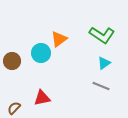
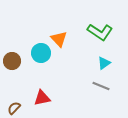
green L-shape: moved 2 px left, 3 px up
orange triangle: rotated 36 degrees counterclockwise
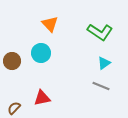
orange triangle: moved 9 px left, 15 px up
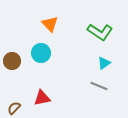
gray line: moved 2 px left
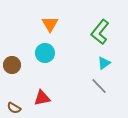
orange triangle: rotated 12 degrees clockwise
green L-shape: rotated 95 degrees clockwise
cyan circle: moved 4 px right
brown circle: moved 4 px down
gray line: rotated 24 degrees clockwise
brown semicircle: rotated 104 degrees counterclockwise
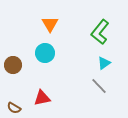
brown circle: moved 1 px right
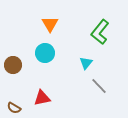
cyan triangle: moved 18 px left; rotated 16 degrees counterclockwise
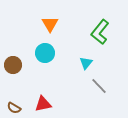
red triangle: moved 1 px right, 6 px down
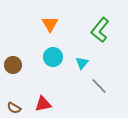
green L-shape: moved 2 px up
cyan circle: moved 8 px right, 4 px down
cyan triangle: moved 4 px left
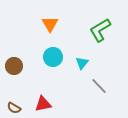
green L-shape: rotated 20 degrees clockwise
brown circle: moved 1 px right, 1 px down
